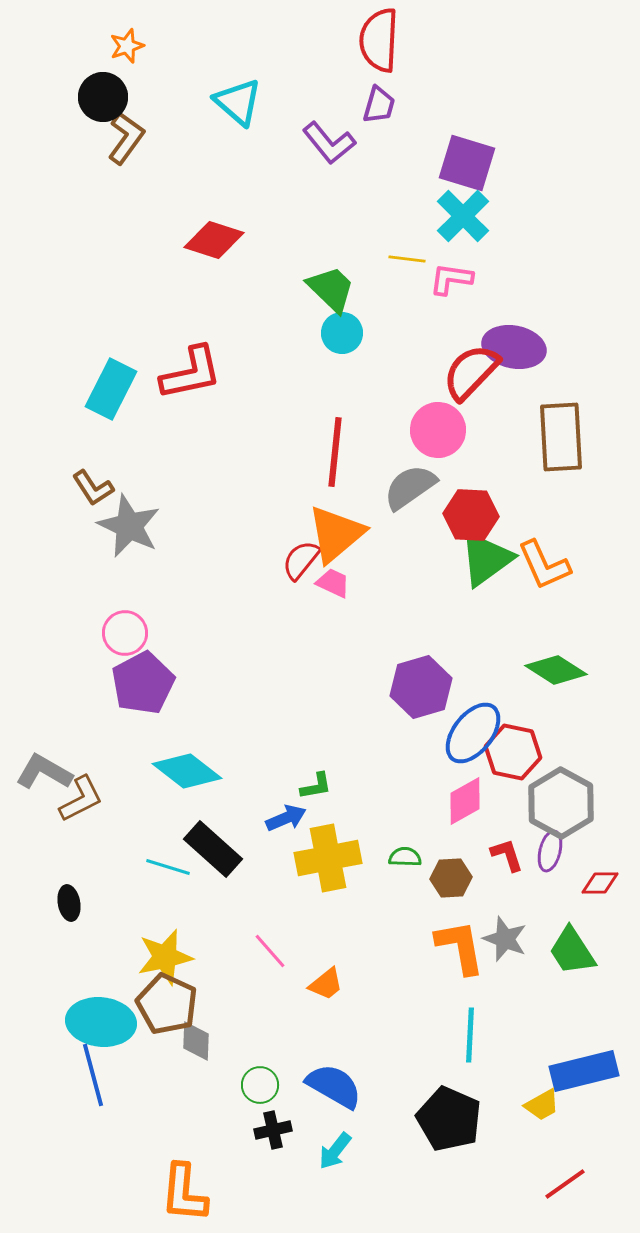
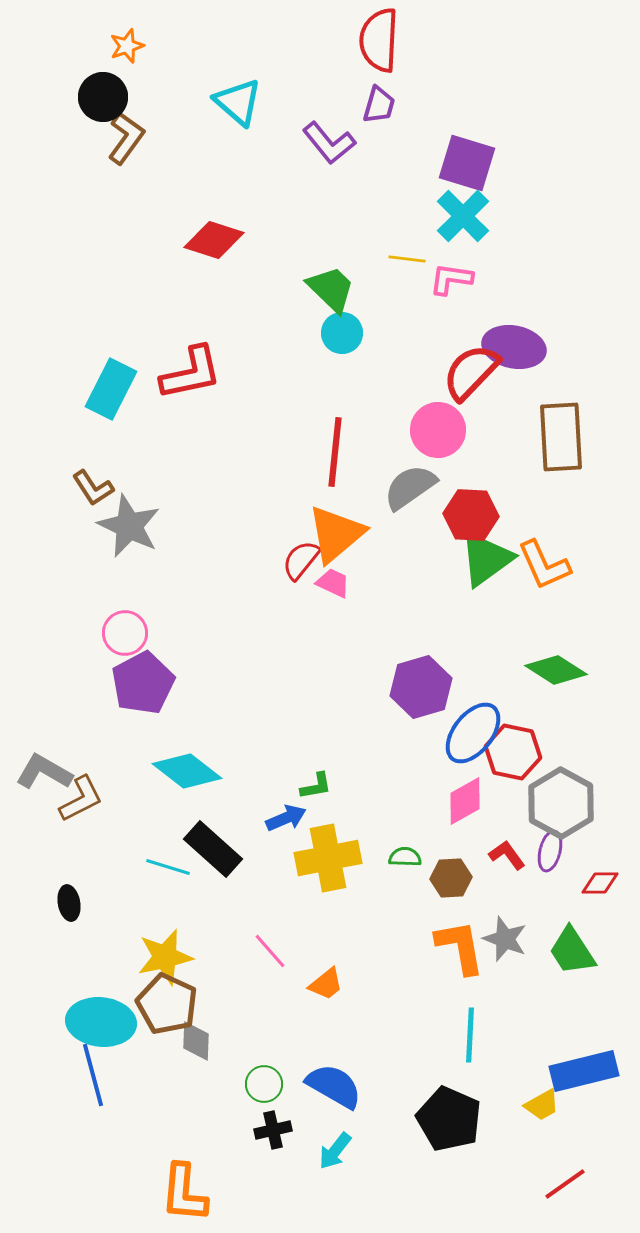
red L-shape at (507, 855): rotated 18 degrees counterclockwise
green circle at (260, 1085): moved 4 px right, 1 px up
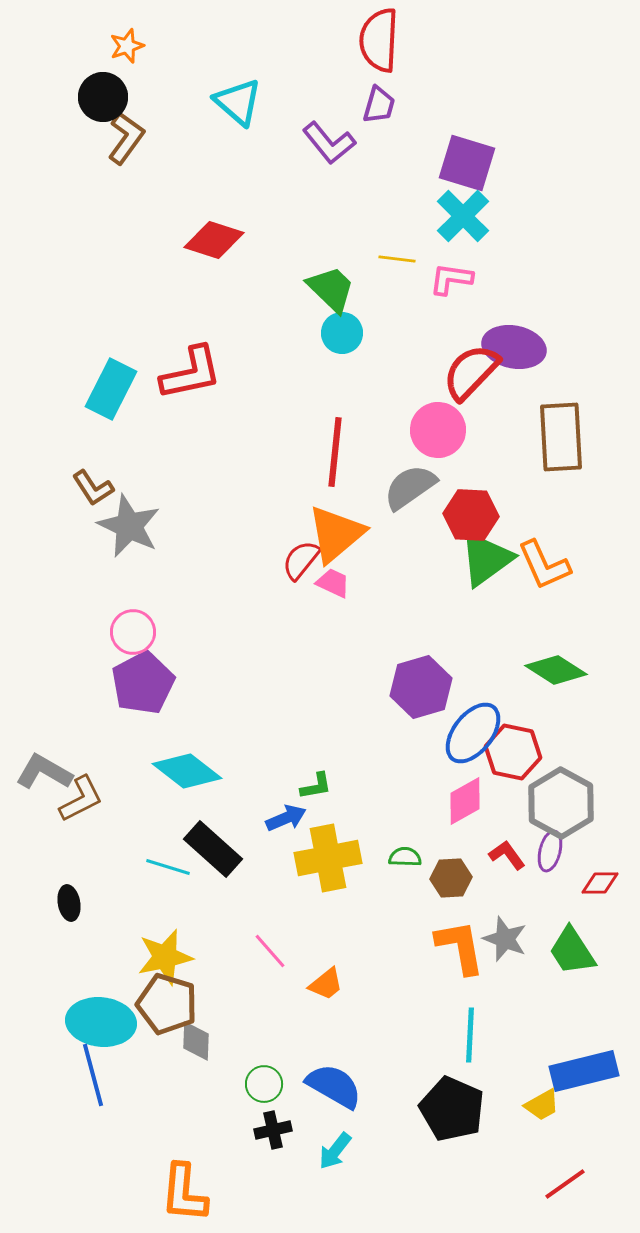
yellow line at (407, 259): moved 10 px left
pink circle at (125, 633): moved 8 px right, 1 px up
brown pentagon at (167, 1004): rotated 8 degrees counterclockwise
black pentagon at (449, 1119): moved 3 px right, 10 px up
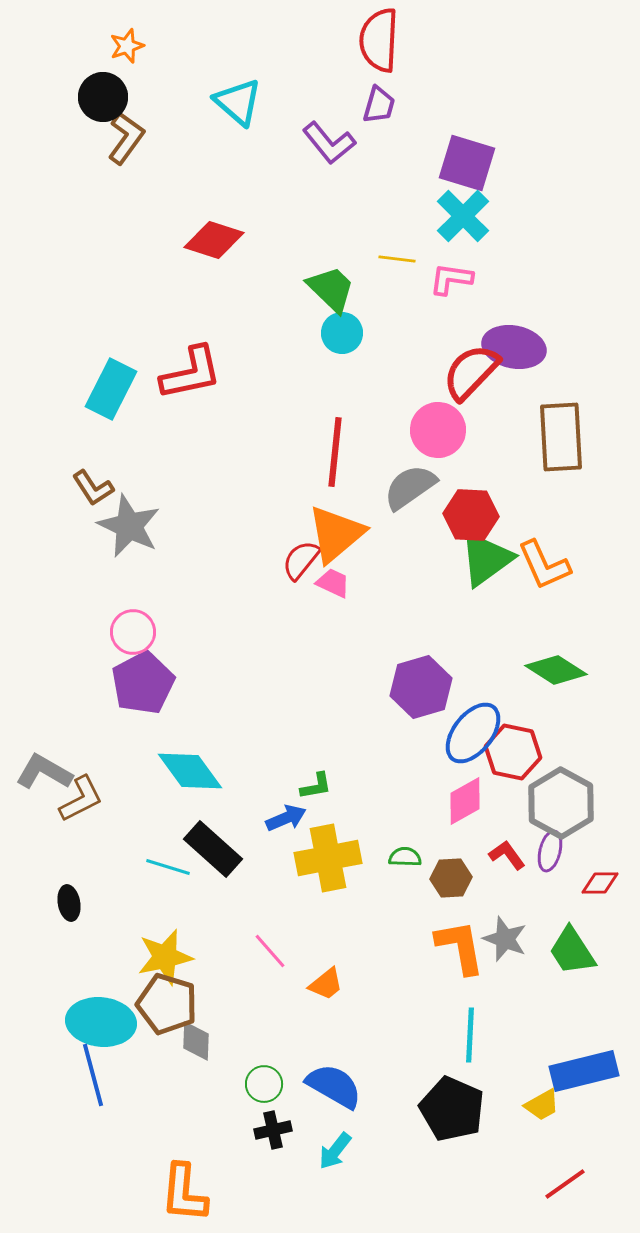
cyan diamond at (187, 771): moved 3 px right; rotated 16 degrees clockwise
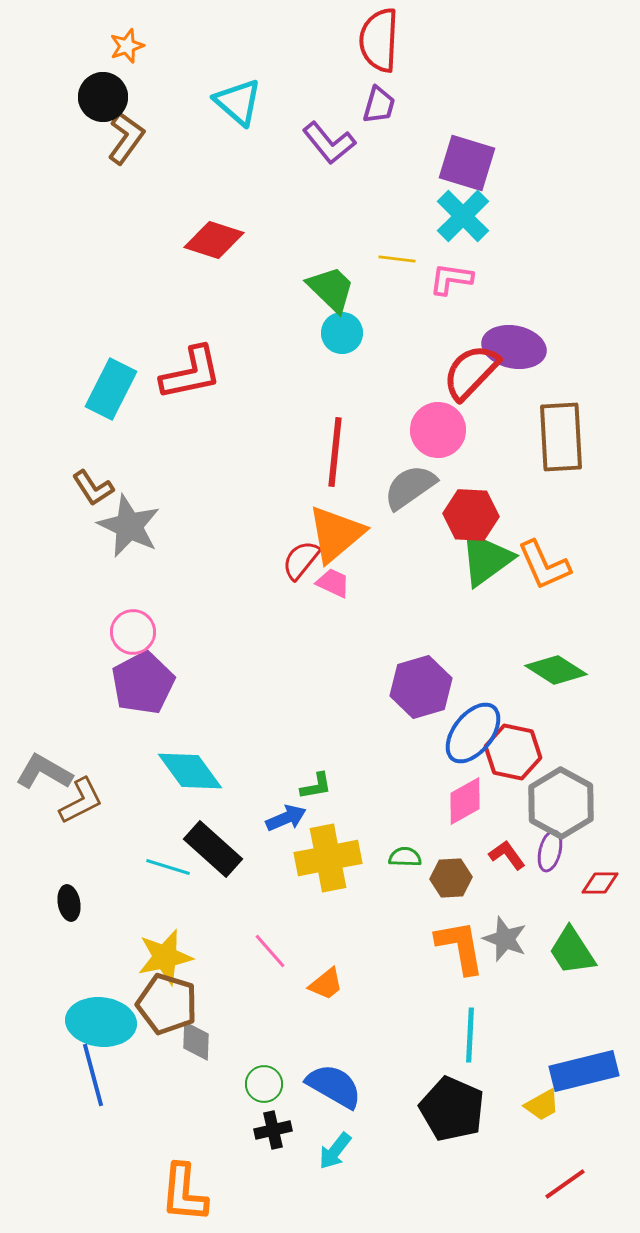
brown L-shape at (81, 799): moved 2 px down
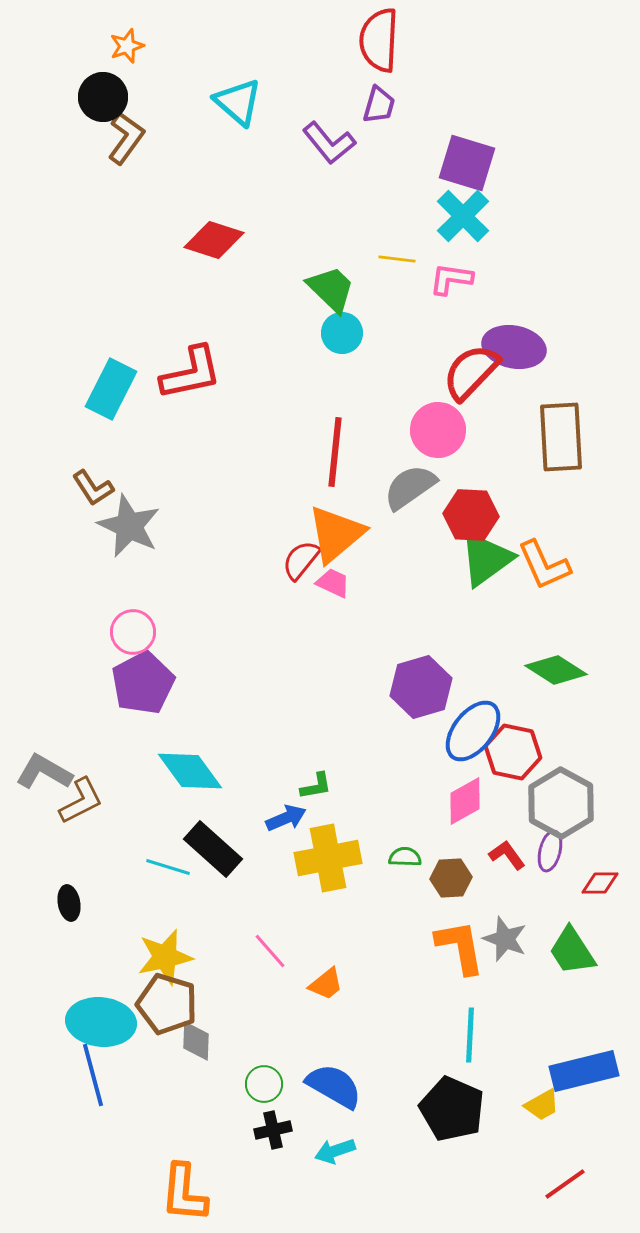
blue ellipse at (473, 733): moved 2 px up
cyan arrow at (335, 1151): rotated 33 degrees clockwise
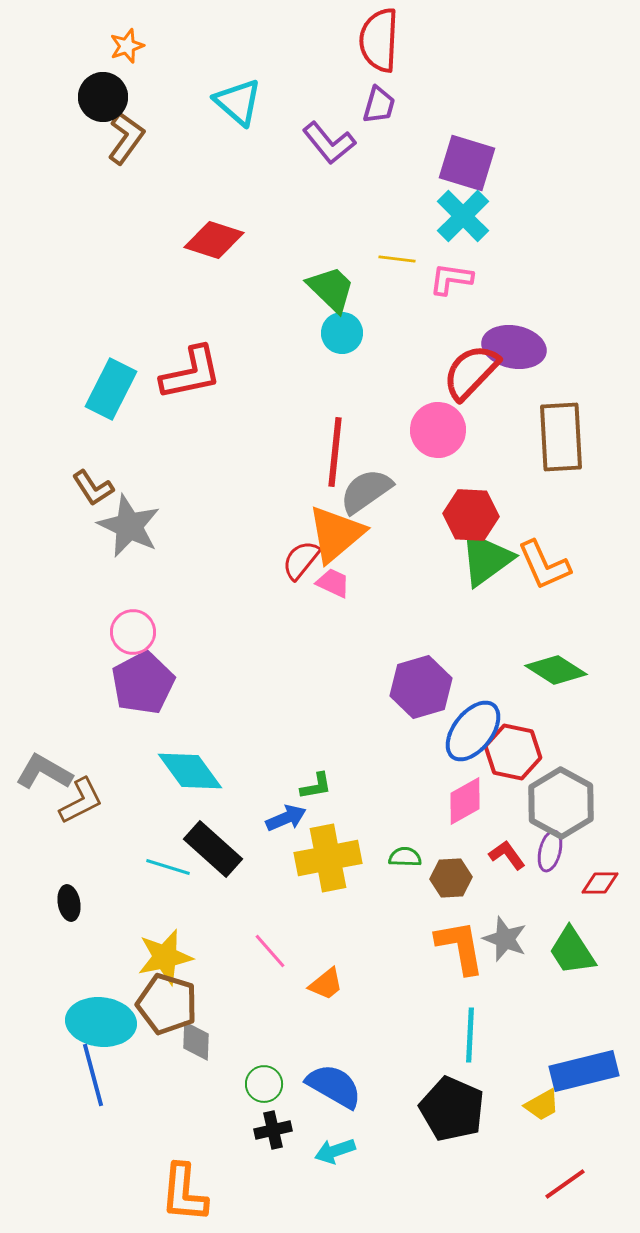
gray semicircle at (410, 487): moved 44 px left, 4 px down
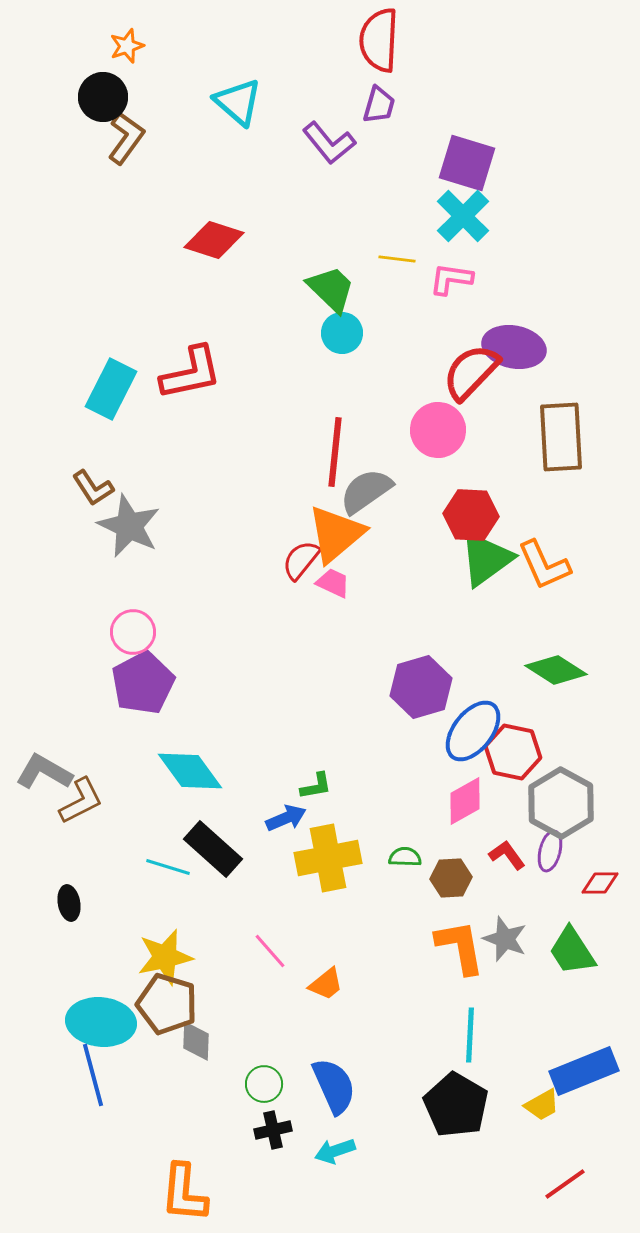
blue rectangle at (584, 1071): rotated 8 degrees counterclockwise
blue semicircle at (334, 1086): rotated 36 degrees clockwise
black pentagon at (452, 1109): moved 4 px right, 4 px up; rotated 6 degrees clockwise
